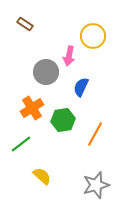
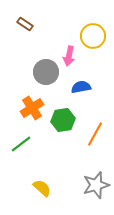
blue semicircle: rotated 54 degrees clockwise
yellow semicircle: moved 12 px down
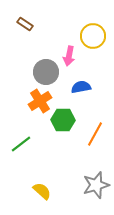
orange cross: moved 8 px right, 7 px up
green hexagon: rotated 10 degrees clockwise
yellow semicircle: moved 3 px down
